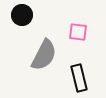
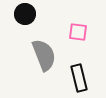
black circle: moved 3 px right, 1 px up
gray semicircle: rotated 48 degrees counterclockwise
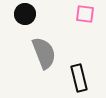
pink square: moved 7 px right, 18 px up
gray semicircle: moved 2 px up
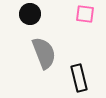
black circle: moved 5 px right
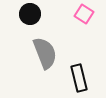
pink square: moved 1 px left; rotated 24 degrees clockwise
gray semicircle: moved 1 px right
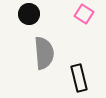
black circle: moved 1 px left
gray semicircle: moved 1 px left; rotated 16 degrees clockwise
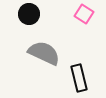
gray semicircle: rotated 60 degrees counterclockwise
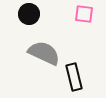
pink square: rotated 24 degrees counterclockwise
black rectangle: moved 5 px left, 1 px up
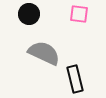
pink square: moved 5 px left
black rectangle: moved 1 px right, 2 px down
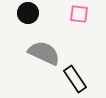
black circle: moved 1 px left, 1 px up
black rectangle: rotated 20 degrees counterclockwise
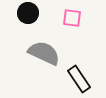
pink square: moved 7 px left, 4 px down
black rectangle: moved 4 px right
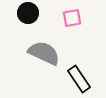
pink square: rotated 18 degrees counterclockwise
